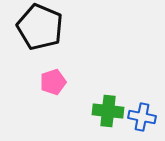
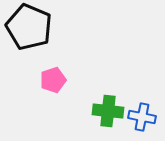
black pentagon: moved 11 px left
pink pentagon: moved 2 px up
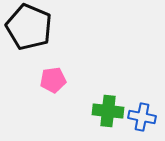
pink pentagon: rotated 10 degrees clockwise
